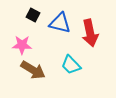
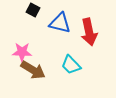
black square: moved 5 px up
red arrow: moved 1 px left, 1 px up
pink star: moved 7 px down
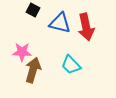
red arrow: moved 3 px left, 5 px up
brown arrow: rotated 105 degrees counterclockwise
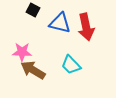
brown arrow: rotated 75 degrees counterclockwise
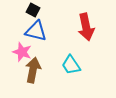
blue triangle: moved 24 px left, 8 px down
pink star: rotated 18 degrees clockwise
cyan trapezoid: rotated 10 degrees clockwise
brown arrow: rotated 70 degrees clockwise
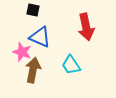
black square: rotated 16 degrees counterclockwise
blue triangle: moved 4 px right, 6 px down; rotated 10 degrees clockwise
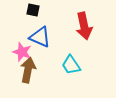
red arrow: moved 2 px left, 1 px up
brown arrow: moved 5 px left
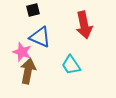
black square: rotated 24 degrees counterclockwise
red arrow: moved 1 px up
brown arrow: moved 1 px down
